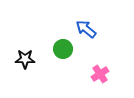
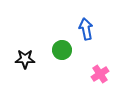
blue arrow: rotated 40 degrees clockwise
green circle: moved 1 px left, 1 px down
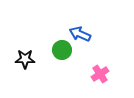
blue arrow: moved 6 px left, 5 px down; rotated 55 degrees counterclockwise
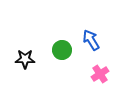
blue arrow: moved 11 px right, 6 px down; rotated 35 degrees clockwise
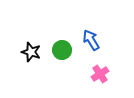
black star: moved 6 px right, 7 px up; rotated 18 degrees clockwise
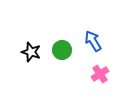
blue arrow: moved 2 px right, 1 px down
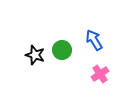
blue arrow: moved 1 px right, 1 px up
black star: moved 4 px right, 3 px down
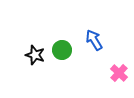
pink cross: moved 19 px right, 1 px up; rotated 12 degrees counterclockwise
